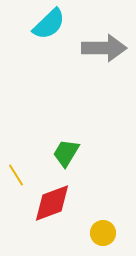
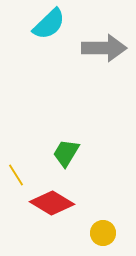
red diamond: rotated 51 degrees clockwise
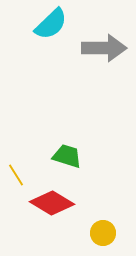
cyan semicircle: moved 2 px right
green trapezoid: moved 1 px right, 3 px down; rotated 76 degrees clockwise
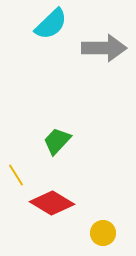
green trapezoid: moved 10 px left, 15 px up; rotated 64 degrees counterclockwise
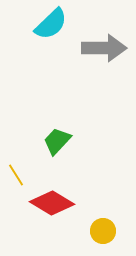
yellow circle: moved 2 px up
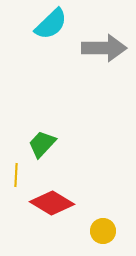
green trapezoid: moved 15 px left, 3 px down
yellow line: rotated 35 degrees clockwise
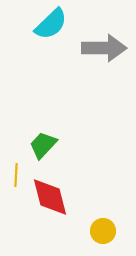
green trapezoid: moved 1 px right, 1 px down
red diamond: moved 2 px left, 6 px up; rotated 45 degrees clockwise
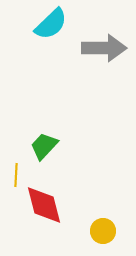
green trapezoid: moved 1 px right, 1 px down
red diamond: moved 6 px left, 8 px down
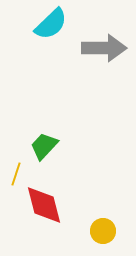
yellow line: moved 1 px up; rotated 15 degrees clockwise
